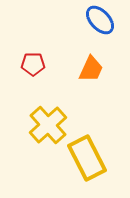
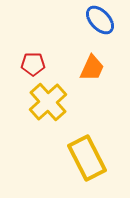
orange trapezoid: moved 1 px right, 1 px up
yellow cross: moved 23 px up
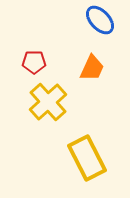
red pentagon: moved 1 px right, 2 px up
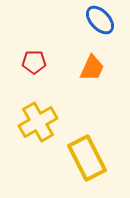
yellow cross: moved 10 px left, 20 px down; rotated 12 degrees clockwise
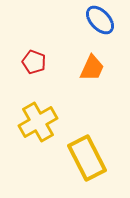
red pentagon: rotated 20 degrees clockwise
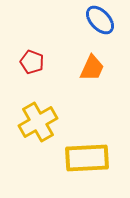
red pentagon: moved 2 px left
yellow rectangle: rotated 66 degrees counterclockwise
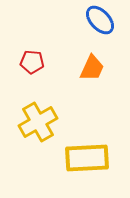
red pentagon: rotated 15 degrees counterclockwise
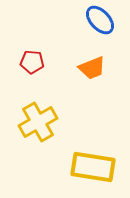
orange trapezoid: rotated 44 degrees clockwise
yellow rectangle: moved 6 px right, 9 px down; rotated 12 degrees clockwise
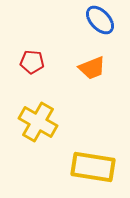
yellow cross: rotated 30 degrees counterclockwise
